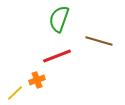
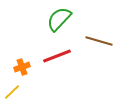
green semicircle: rotated 24 degrees clockwise
orange cross: moved 15 px left, 13 px up
yellow line: moved 3 px left, 1 px up
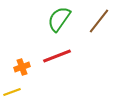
green semicircle: rotated 8 degrees counterclockwise
brown line: moved 20 px up; rotated 68 degrees counterclockwise
yellow line: rotated 24 degrees clockwise
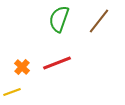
green semicircle: rotated 16 degrees counterclockwise
red line: moved 7 px down
orange cross: rotated 28 degrees counterclockwise
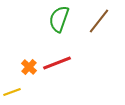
orange cross: moved 7 px right
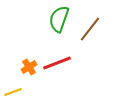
brown line: moved 9 px left, 8 px down
orange cross: rotated 14 degrees clockwise
yellow line: moved 1 px right
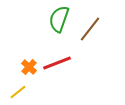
orange cross: rotated 14 degrees counterclockwise
yellow line: moved 5 px right; rotated 18 degrees counterclockwise
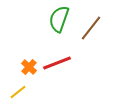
brown line: moved 1 px right, 1 px up
